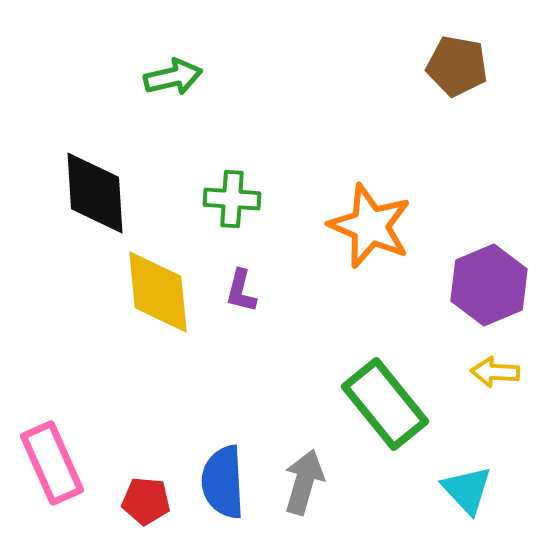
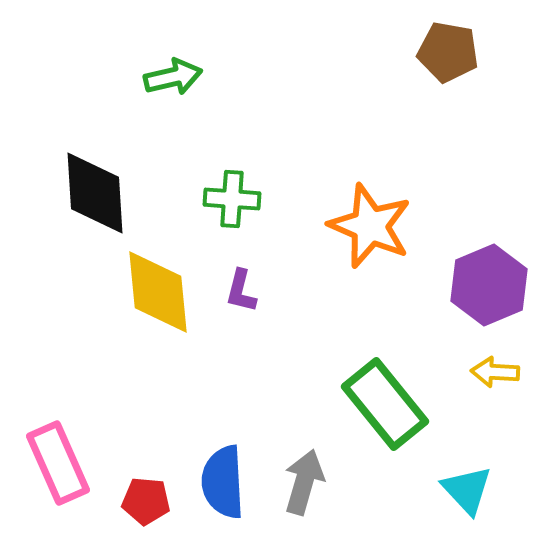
brown pentagon: moved 9 px left, 14 px up
pink rectangle: moved 6 px right
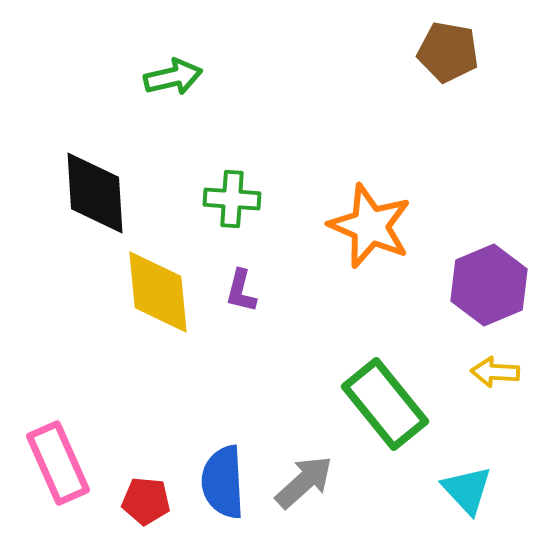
gray arrow: rotated 32 degrees clockwise
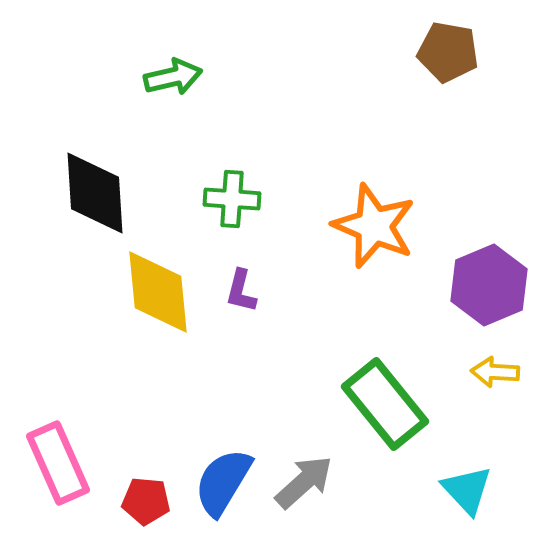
orange star: moved 4 px right
blue semicircle: rotated 34 degrees clockwise
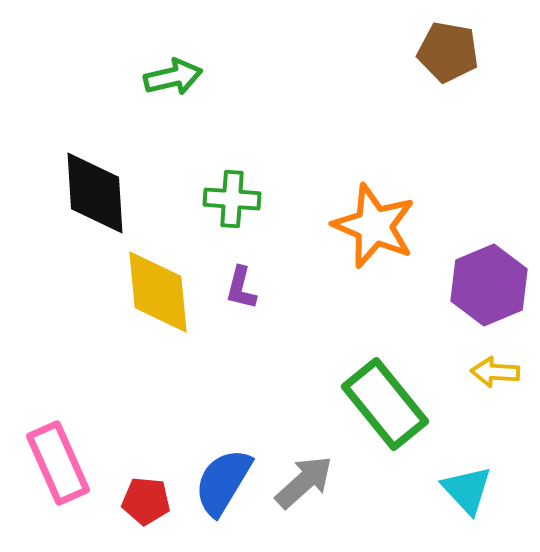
purple L-shape: moved 3 px up
